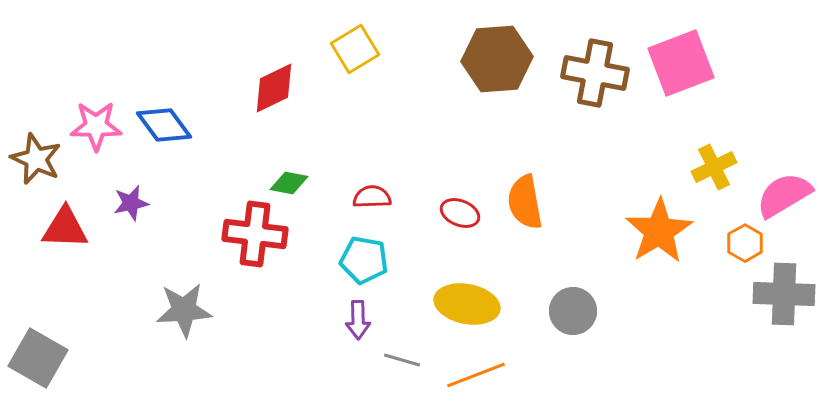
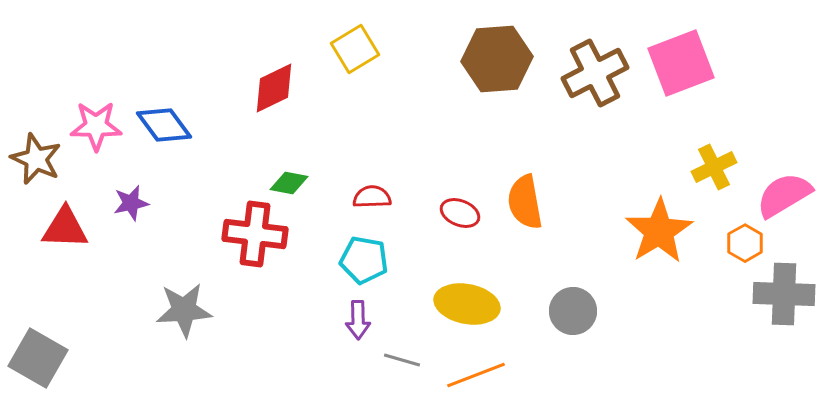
brown cross: rotated 38 degrees counterclockwise
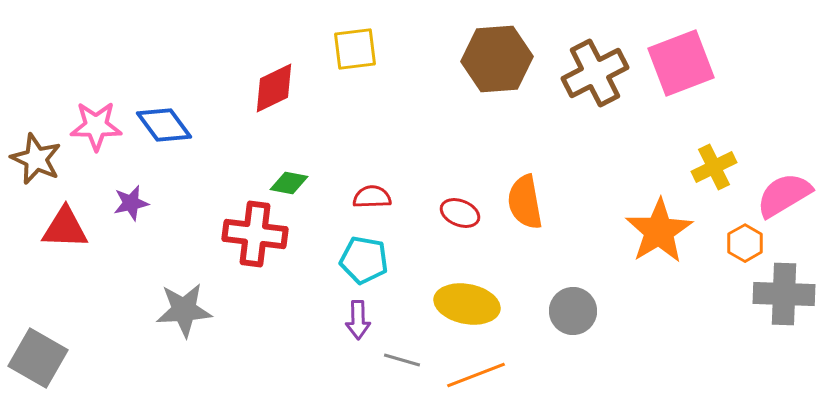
yellow square: rotated 24 degrees clockwise
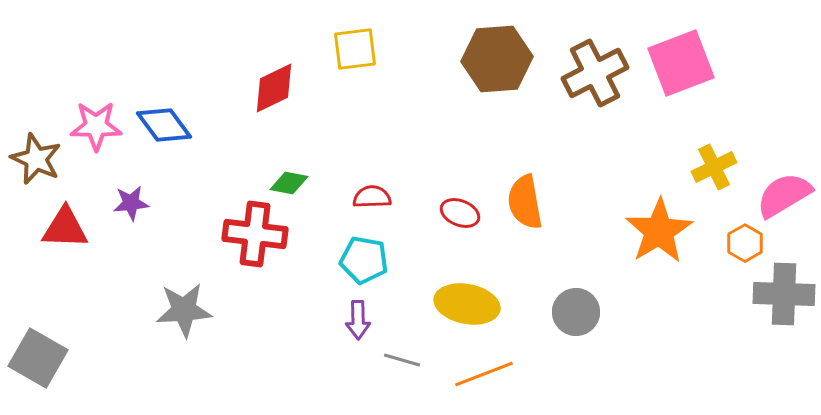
purple star: rotated 6 degrees clockwise
gray circle: moved 3 px right, 1 px down
orange line: moved 8 px right, 1 px up
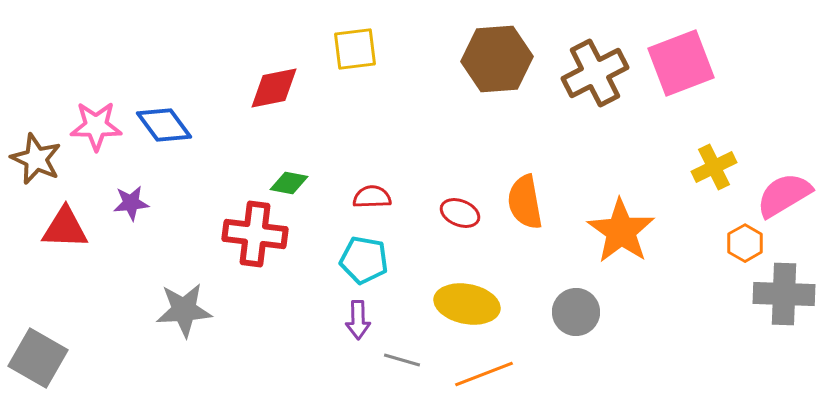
red diamond: rotated 14 degrees clockwise
orange star: moved 38 px left; rotated 6 degrees counterclockwise
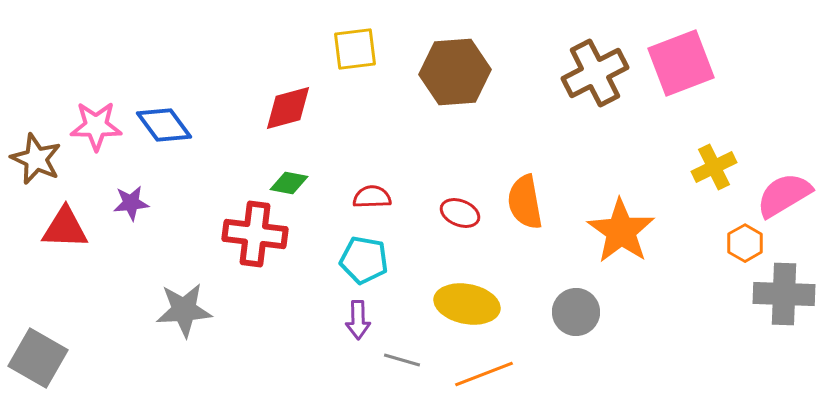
brown hexagon: moved 42 px left, 13 px down
red diamond: moved 14 px right, 20 px down; rotated 4 degrees counterclockwise
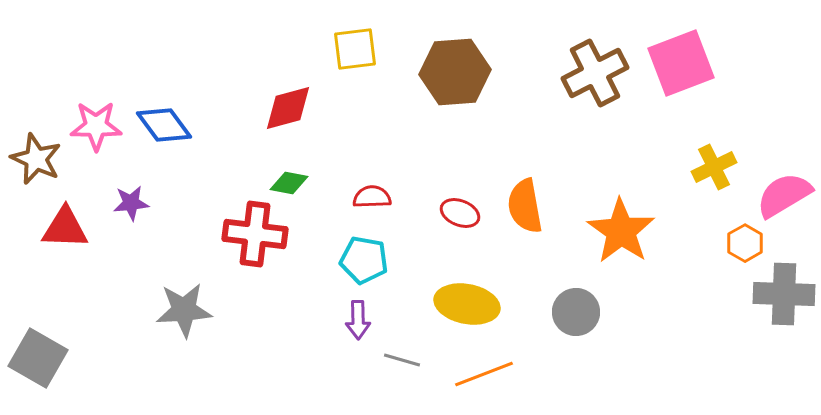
orange semicircle: moved 4 px down
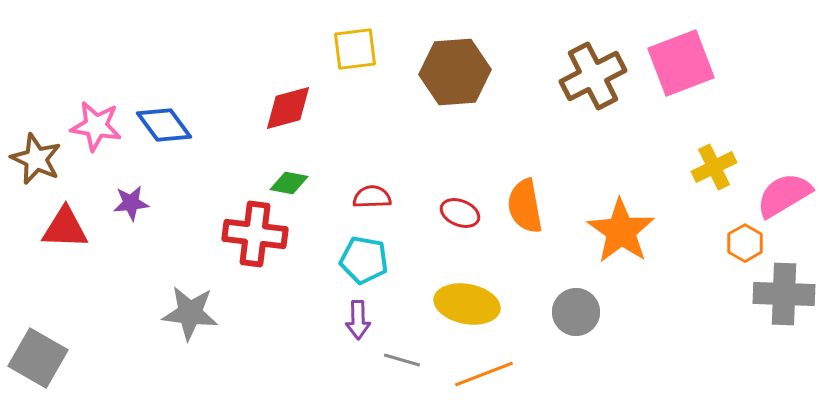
brown cross: moved 2 px left, 3 px down
pink star: rotated 9 degrees clockwise
gray star: moved 6 px right, 3 px down; rotated 10 degrees clockwise
